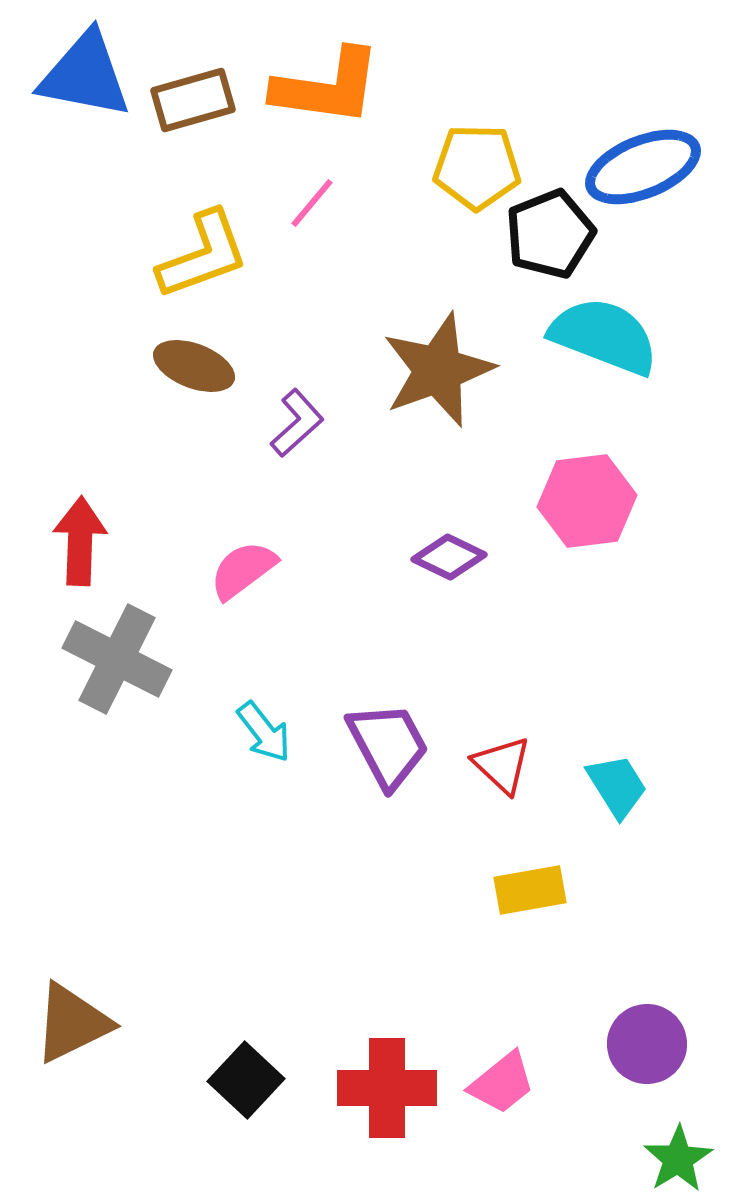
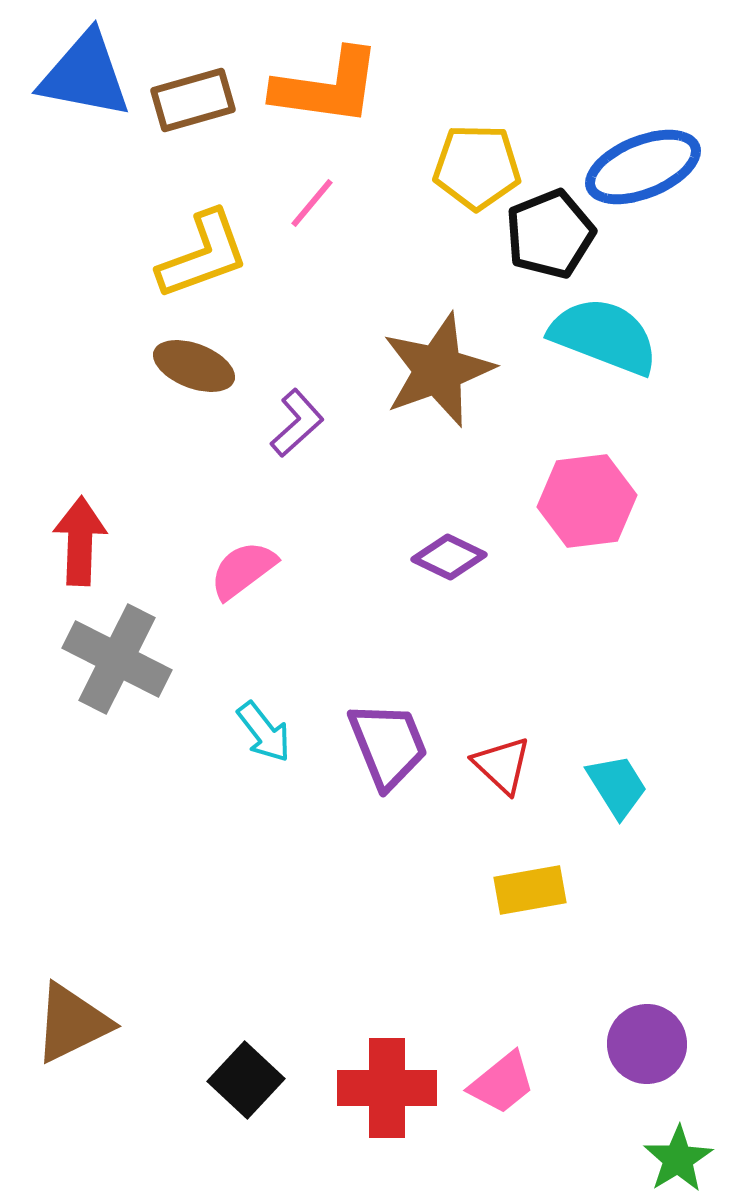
purple trapezoid: rotated 6 degrees clockwise
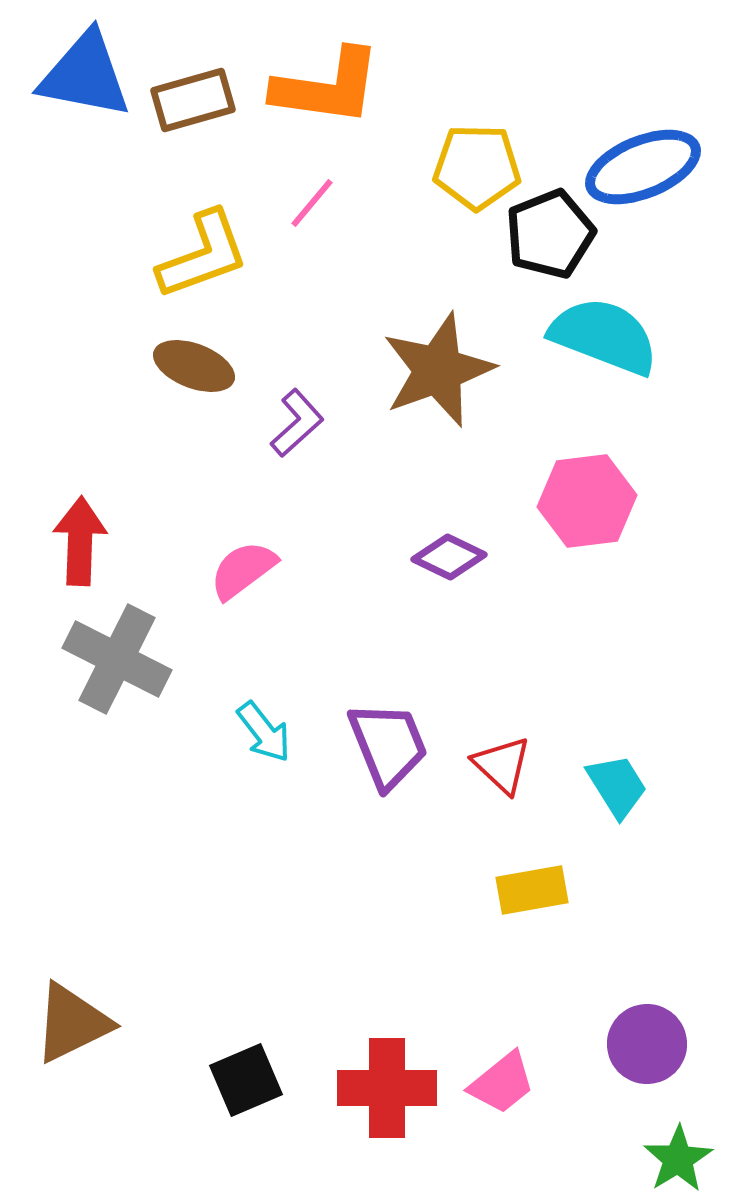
yellow rectangle: moved 2 px right
black square: rotated 24 degrees clockwise
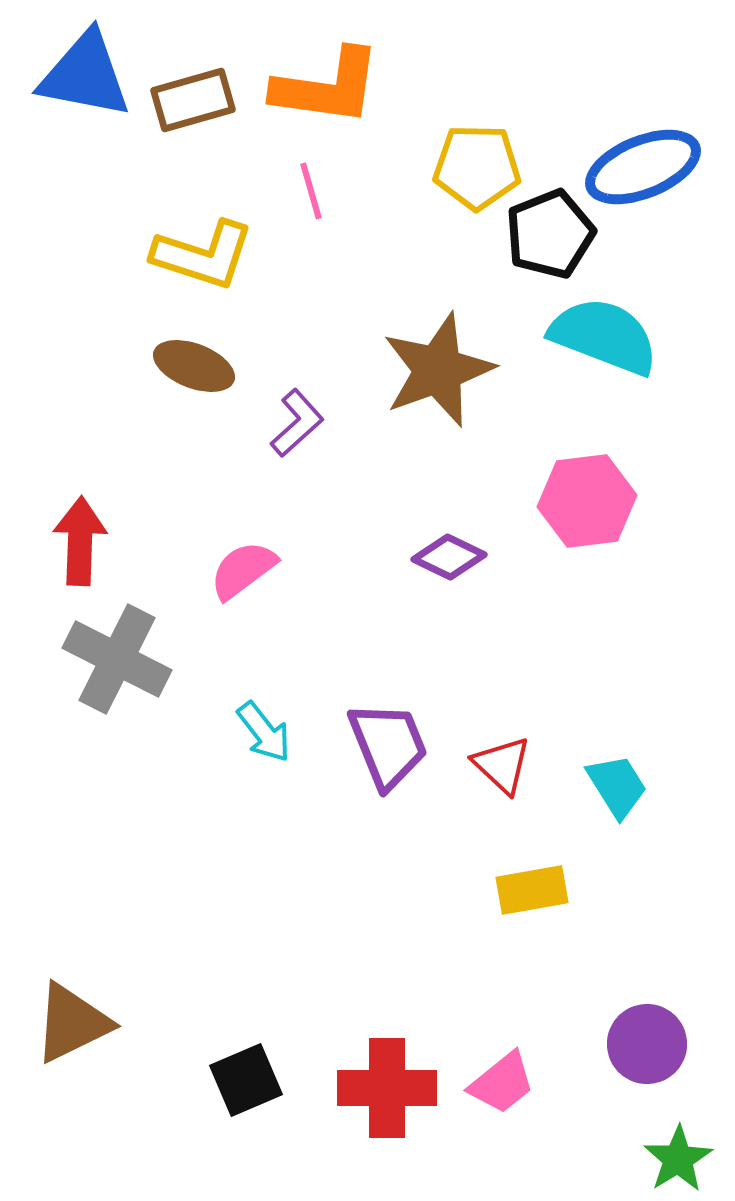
pink line: moved 1 px left, 12 px up; rotated 56 degrees counterclockwise
yellow L-shape: rotated 38 degrees clockwise
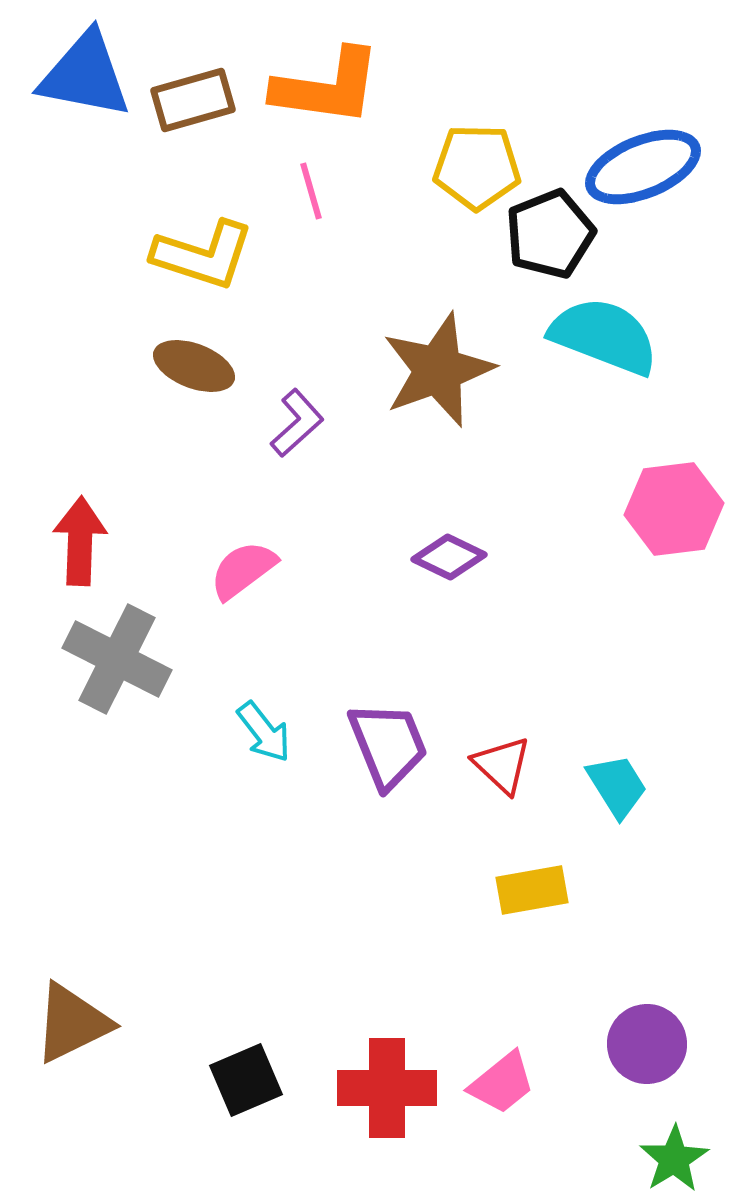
pink hexagon: moved 87 px right, 8 px down
green star: moved 4 px left
